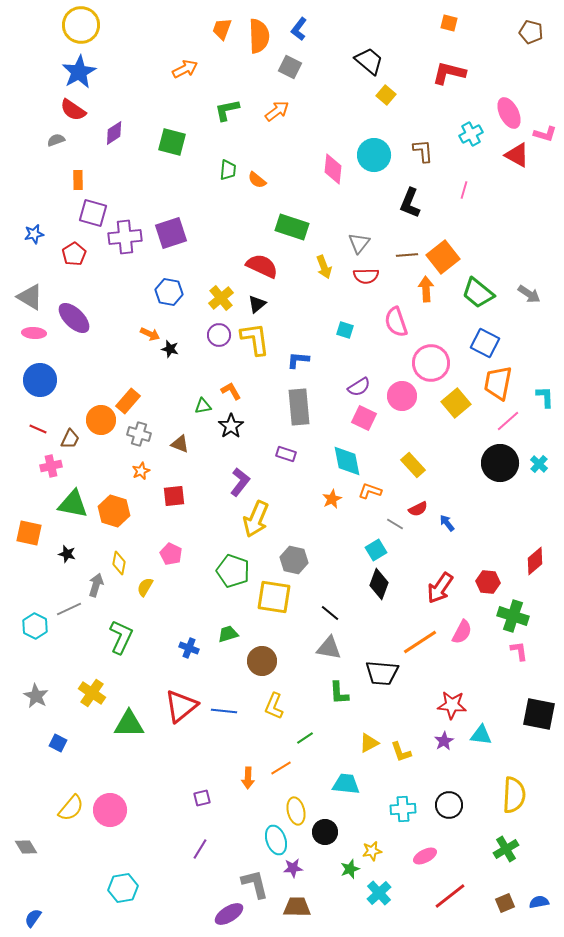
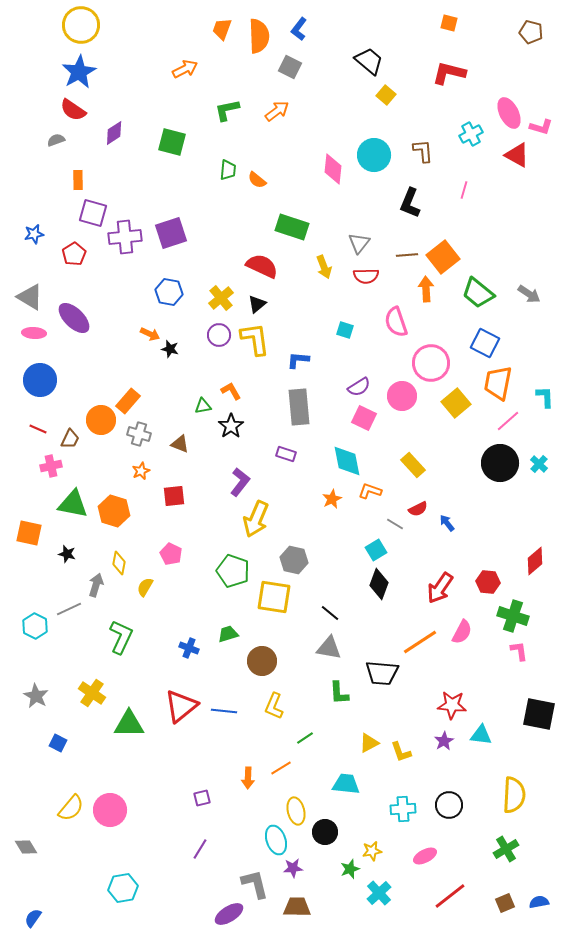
pink L-shape at (545, 134): moved 4 px left, 7 px up
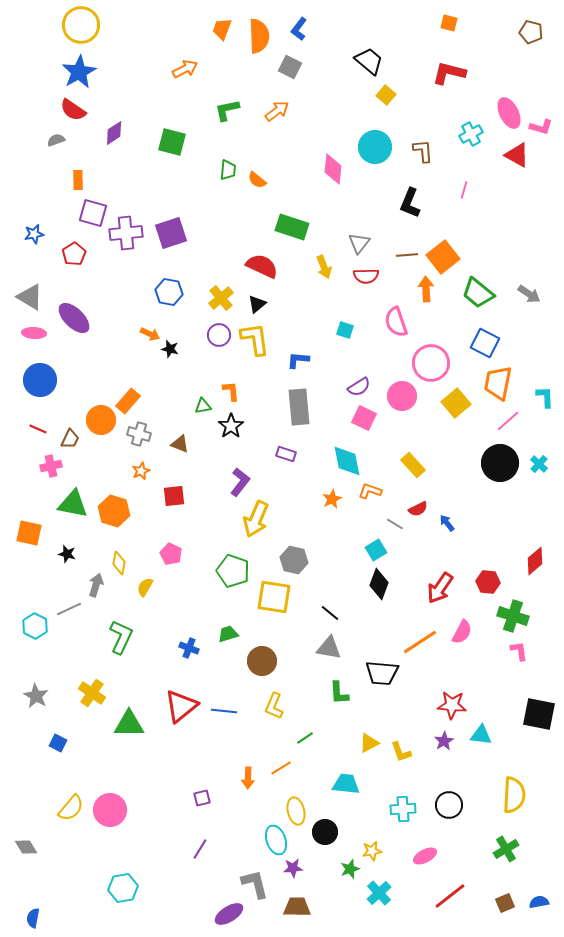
cyan circle at (374, 155): moved 1 px right, 8 px up
purple cross at (125, 237): moved 1 px right, 4 px up
orange L-shape at (231, 391): rotated 25 degrees clockwise
blue semicircle at (33, 918): rotated 24 degrees counterclockwise
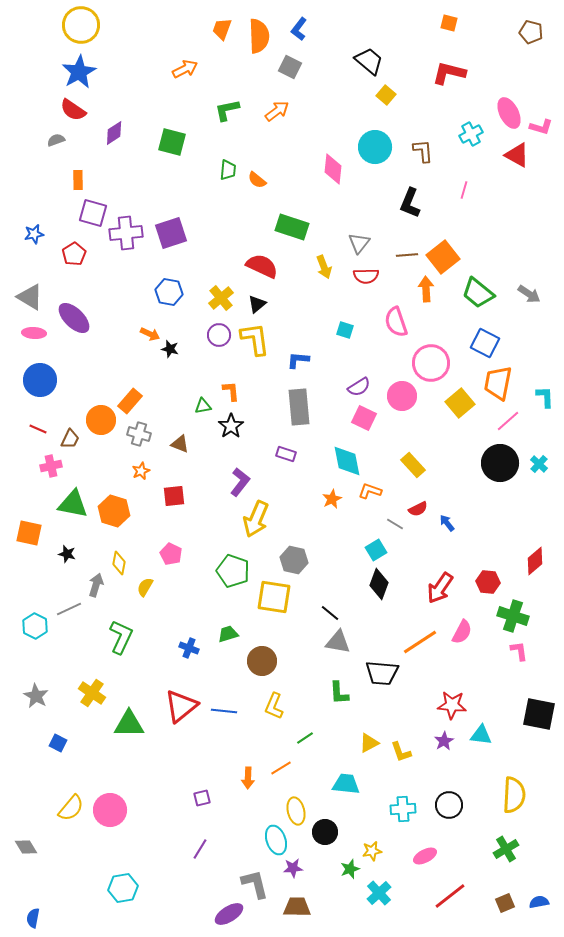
orange rectangle at (128, 401): moved 2 px right
yellow square at (456, 403): moved 4 px right
gray triangle at (329, 648): moved 9 px right, 6 px up
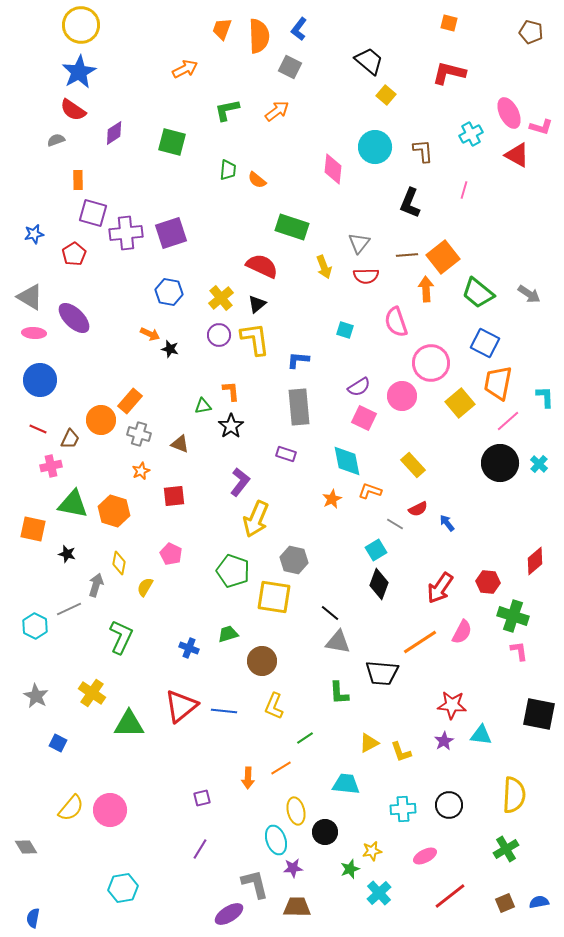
orange square at (29, 533): moved 4 px right, 4 px up
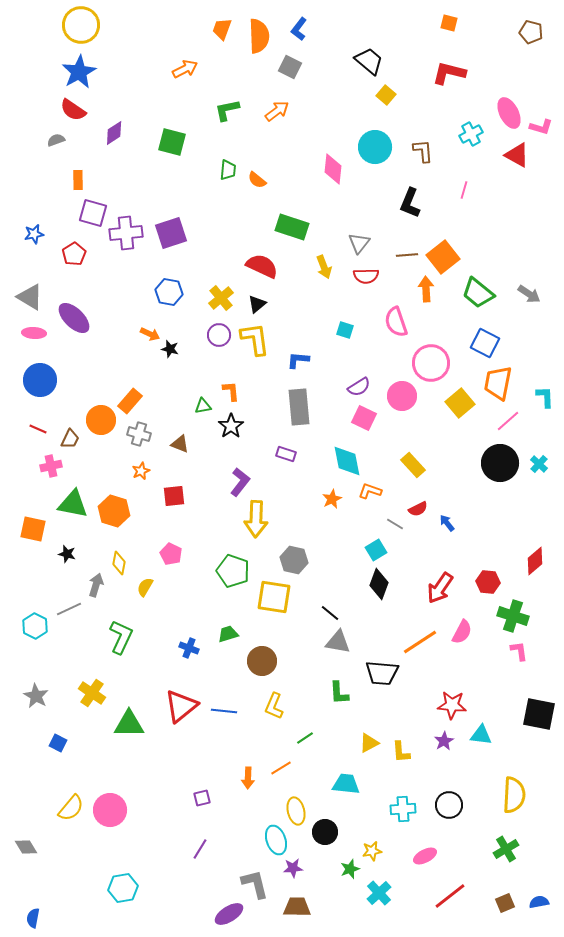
yellow arrow at (256, 519): rotated 21 degrees counterclockwise
yellow L-shape at (401, 752): rotated 15 degrees clockwise
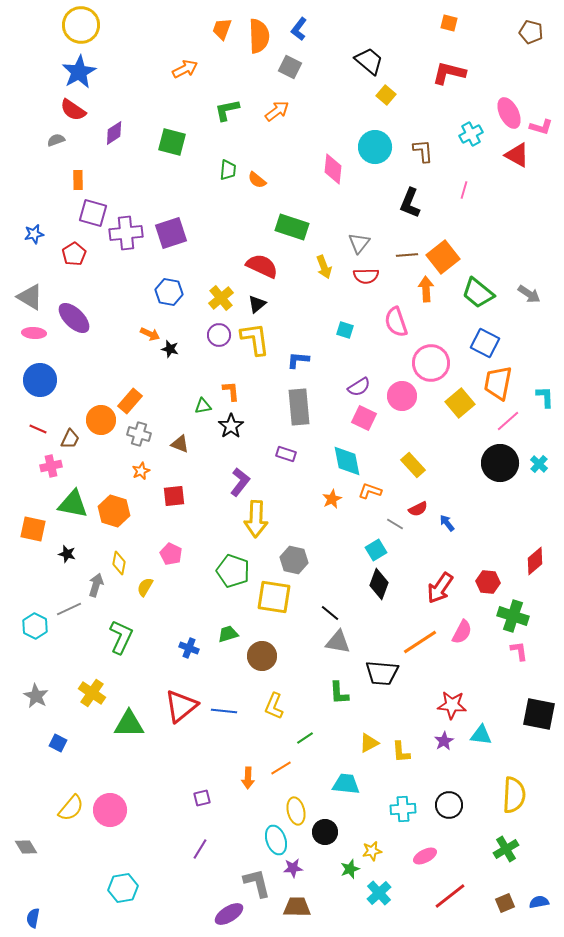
brown circle at (262, 661): moved 5 px up
gray L-shape at (255, 884): moved 2 px right, 1 px up
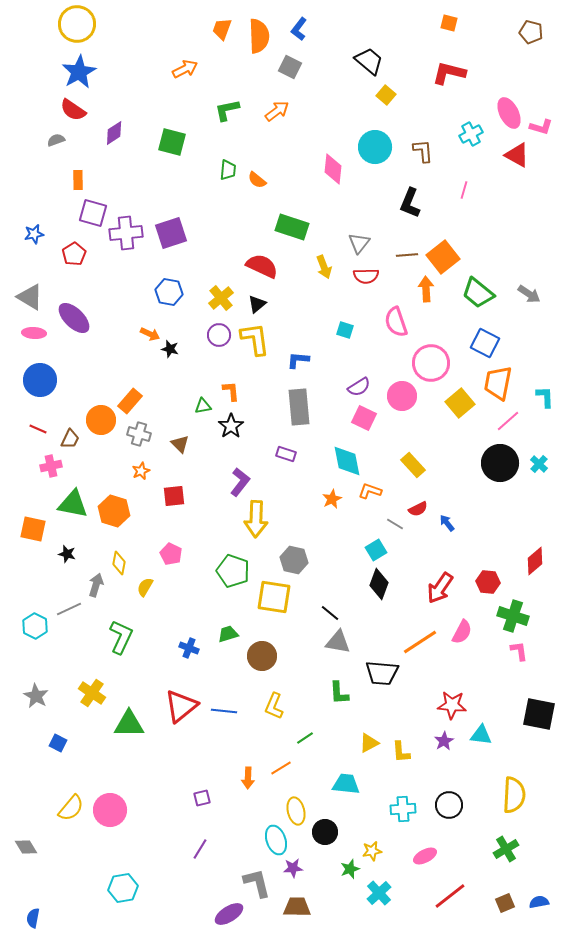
yellow circle at (81, 25): moved 4 px left, 1 px up
brown triangle at (180, 444): rotated 24 degrees clockwise
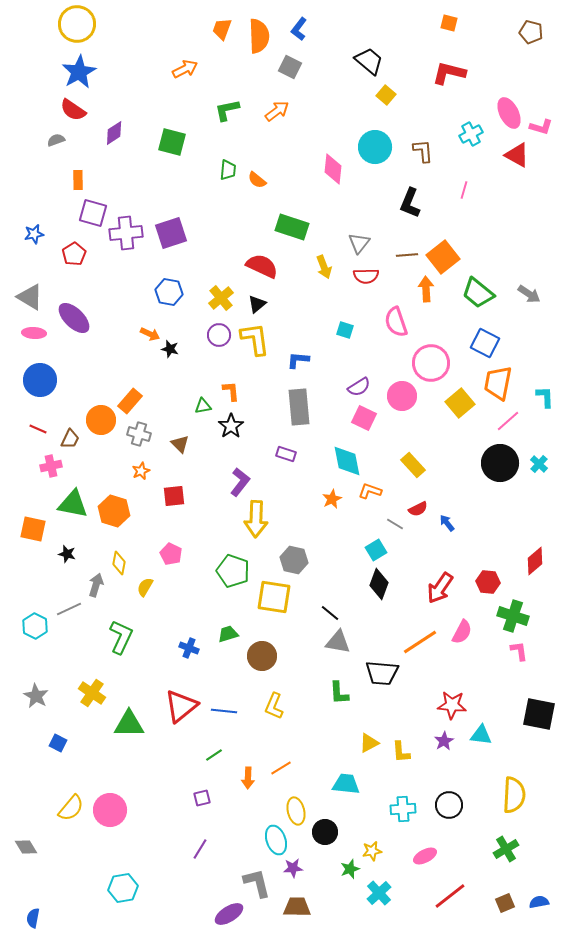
green line at (305, 738): moved 91 px left, 17 px down
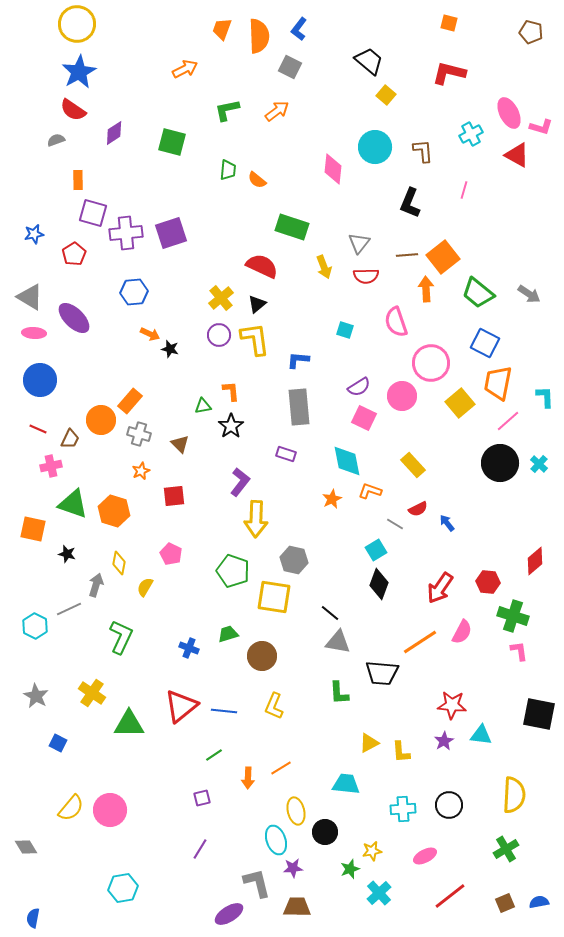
blue hexagon at (169, 292): moved 35 px left; rotated 16 degrees counterclockwise
green triangle at (73, 504): rotated 8 degrees clockwise
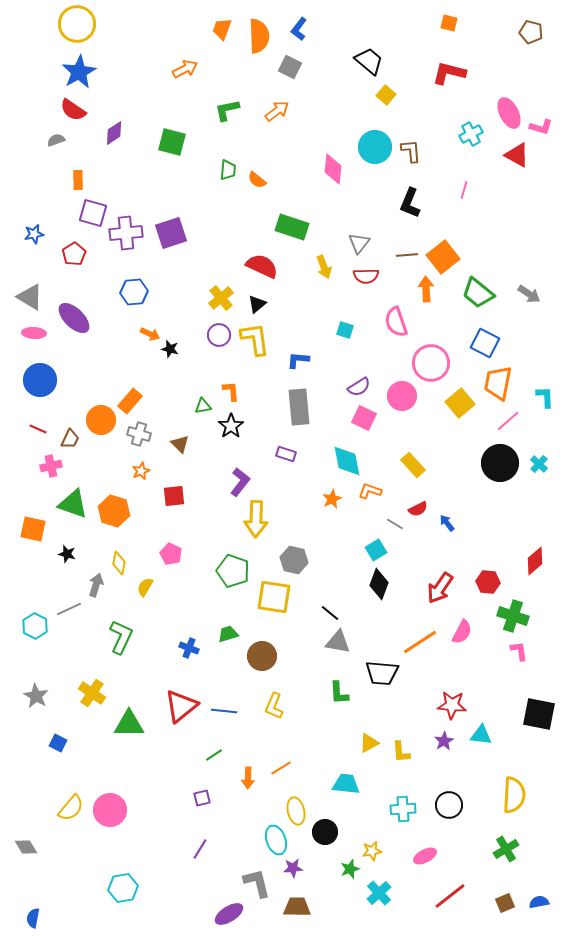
brown L-shape at (423, 151): moved 12 px left
